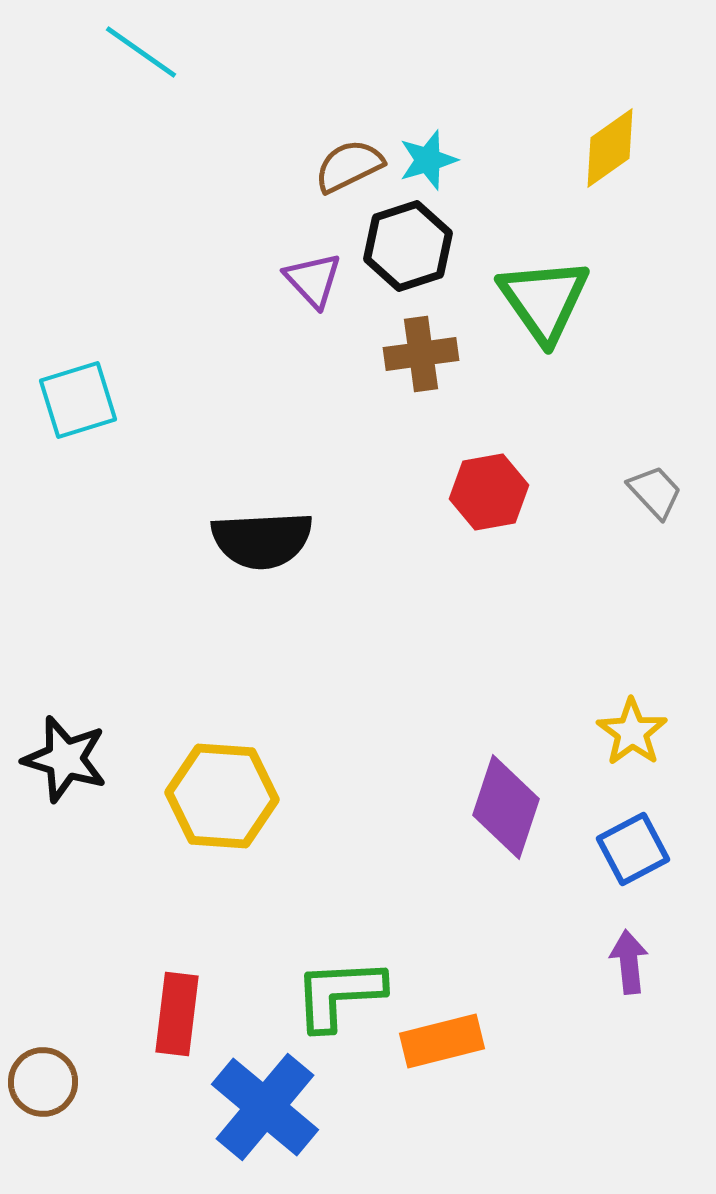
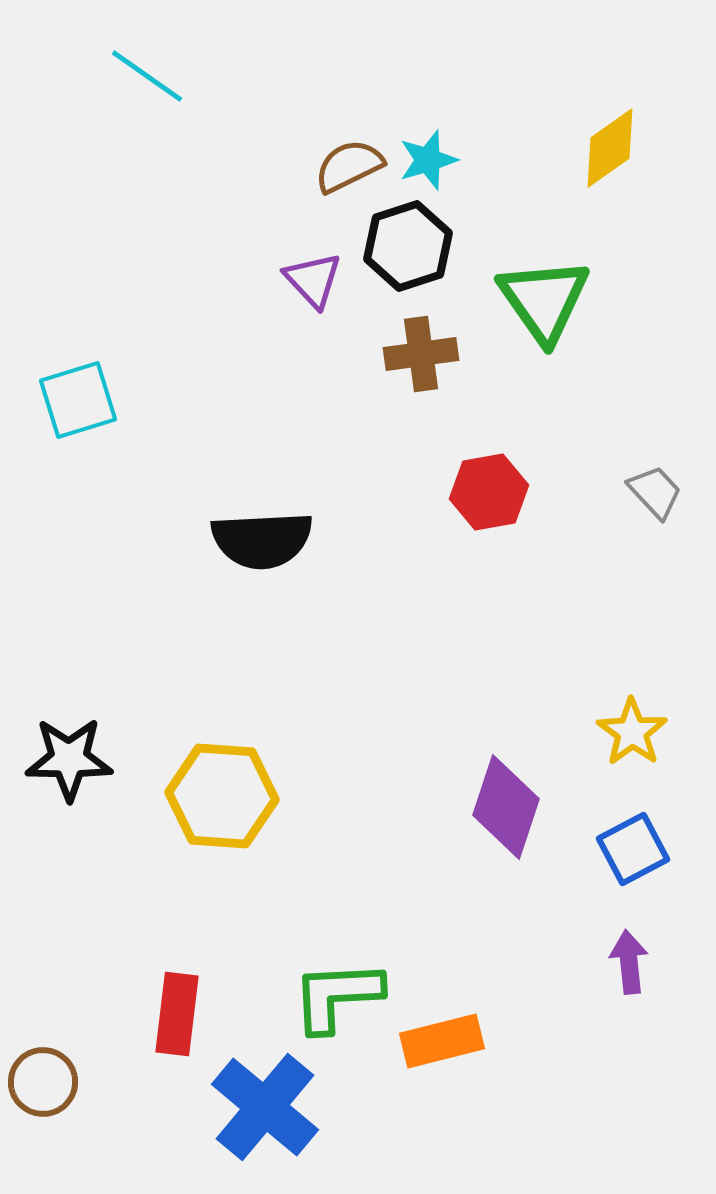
cyan line: moved 6 px right, 24 px down
black star: moved 4 px right; rotated 16 degrees counterclockwise
green L-shape: moved 2 px left, 2 px down
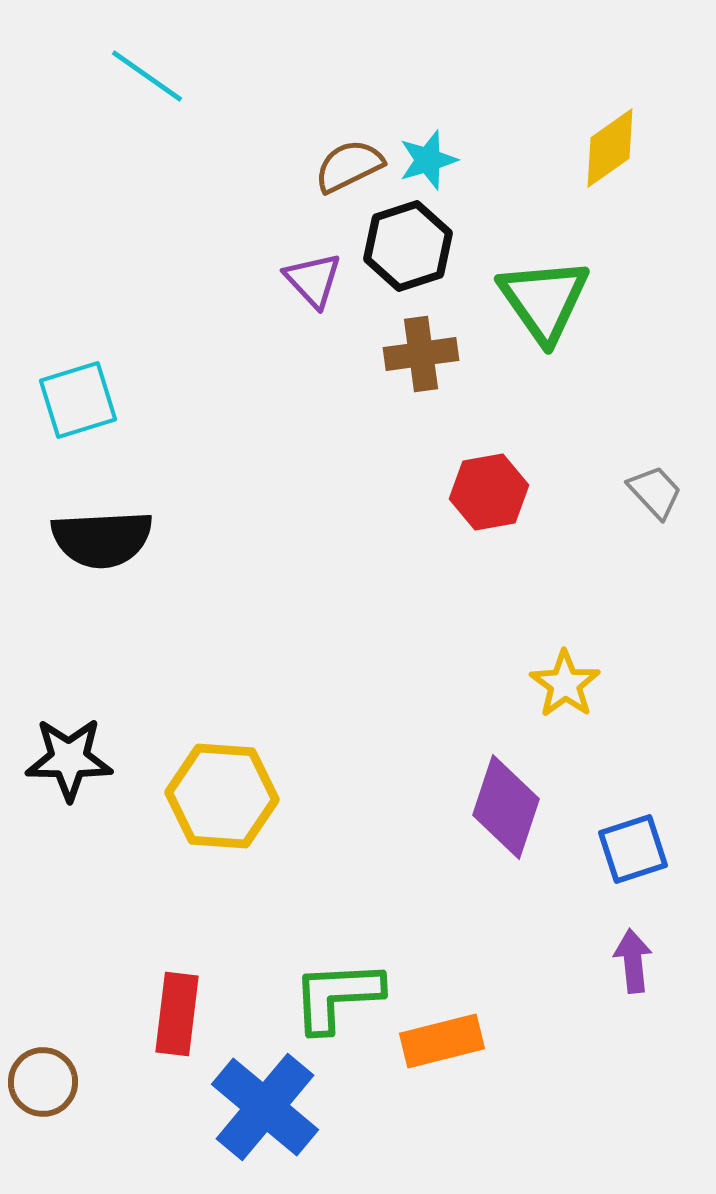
black semicircle: moved 160 px left, 1 px up
yellow star: moved 67 px left, 48 px up
blue square: rotated 10 degrees clockwise
purple arrow: moved 4 px right, 1 px up
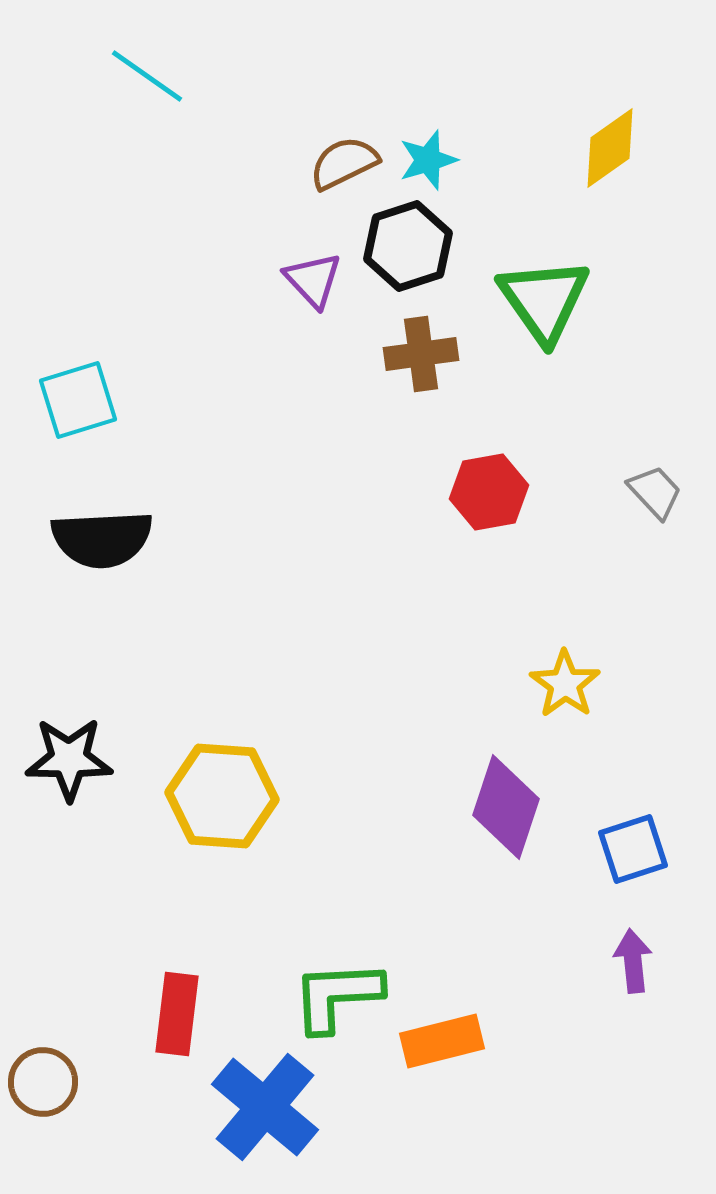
brown semicircle: moved 5 px left, 3 px up
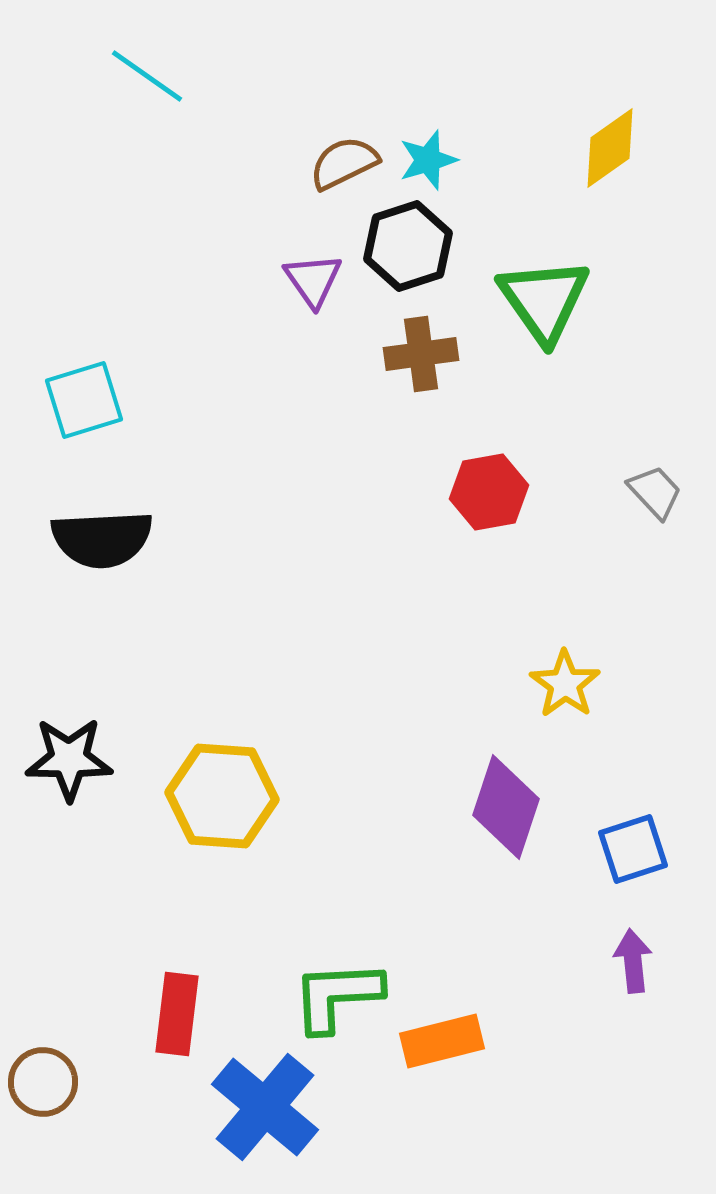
purple triangle: rotated 8 degrees clockwise
cyan square: moved 6 px right
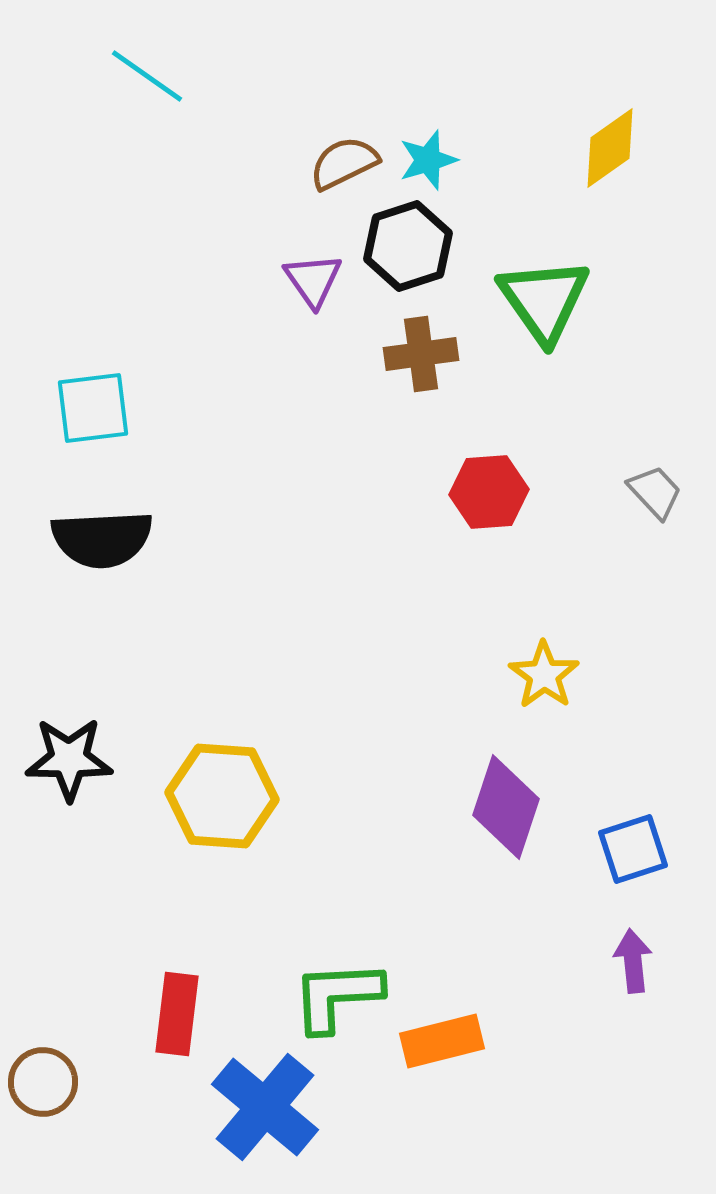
cyan square: moved 9 px right, 8 px down; rotated 10 degrees clockwise
red hexagon: rotated 6 degrees clockwise
yellow star: moved 21 px left, 9 px up
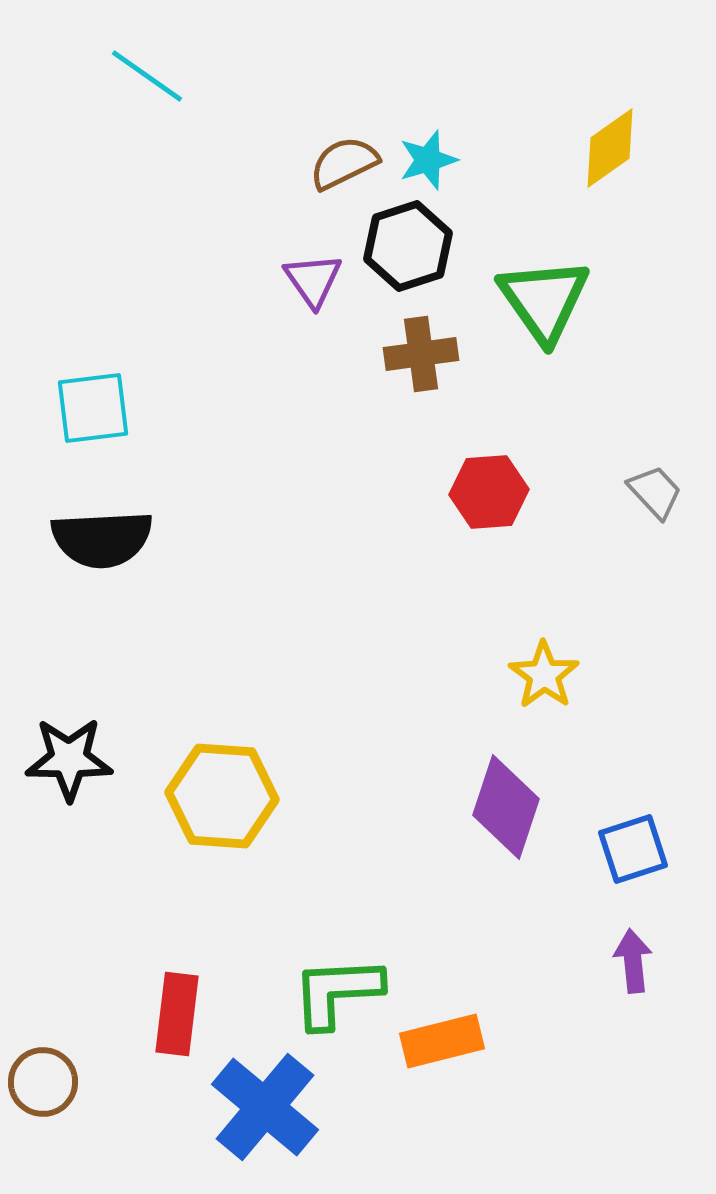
green L-shape: moved 4 px up
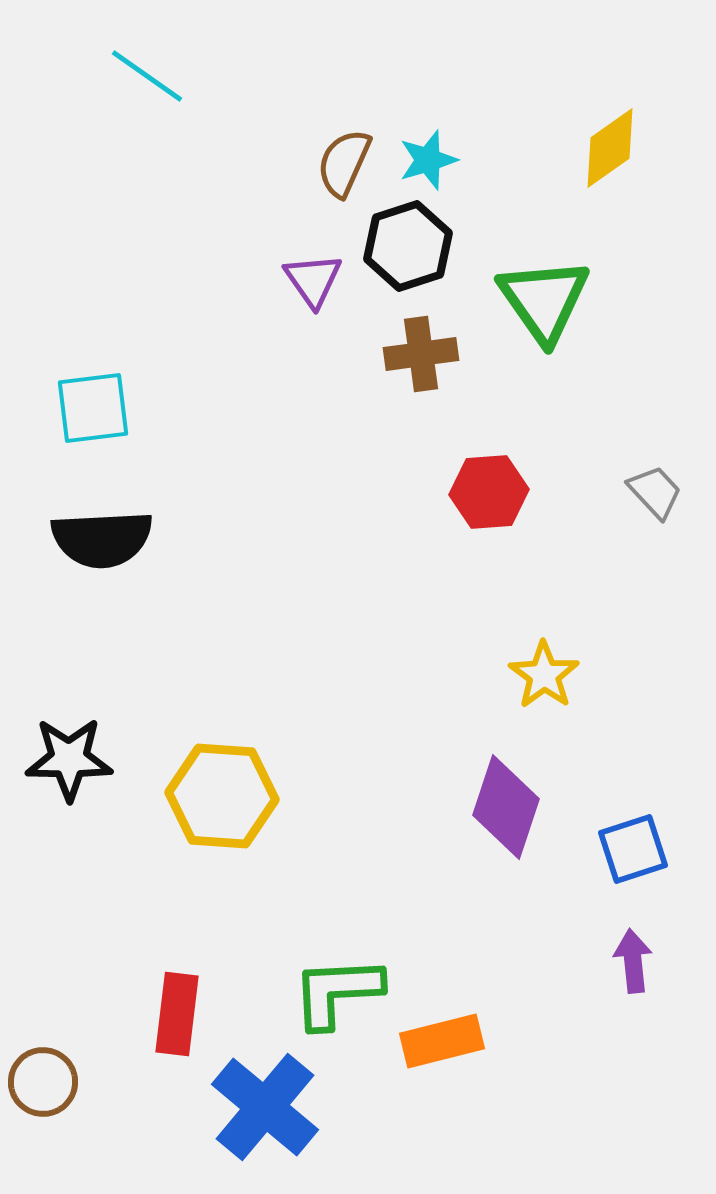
brown semicircle: rotated 40 degrees counterclockwise
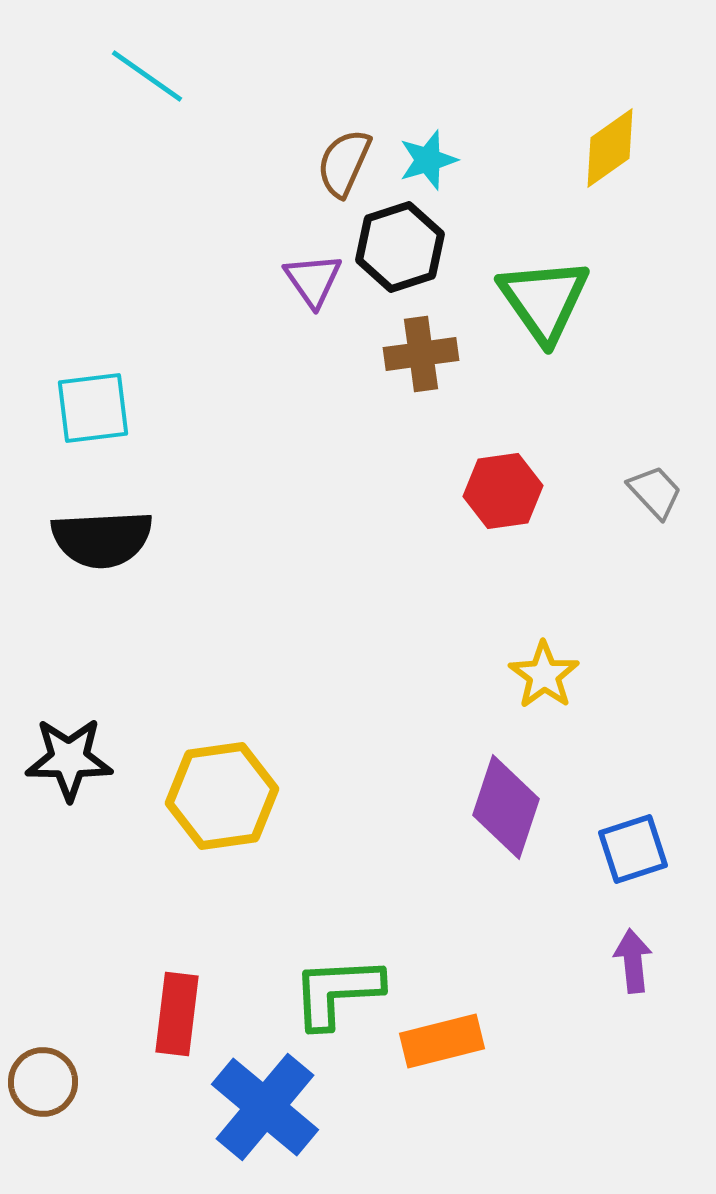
black hexagon: moved 8 px left, 1 px down
red hexagon: moved 14 px right, 1 px up; rotated 4 degrees counterclockwise
yellow hexagon: rotated 12 degrees counterclockwise
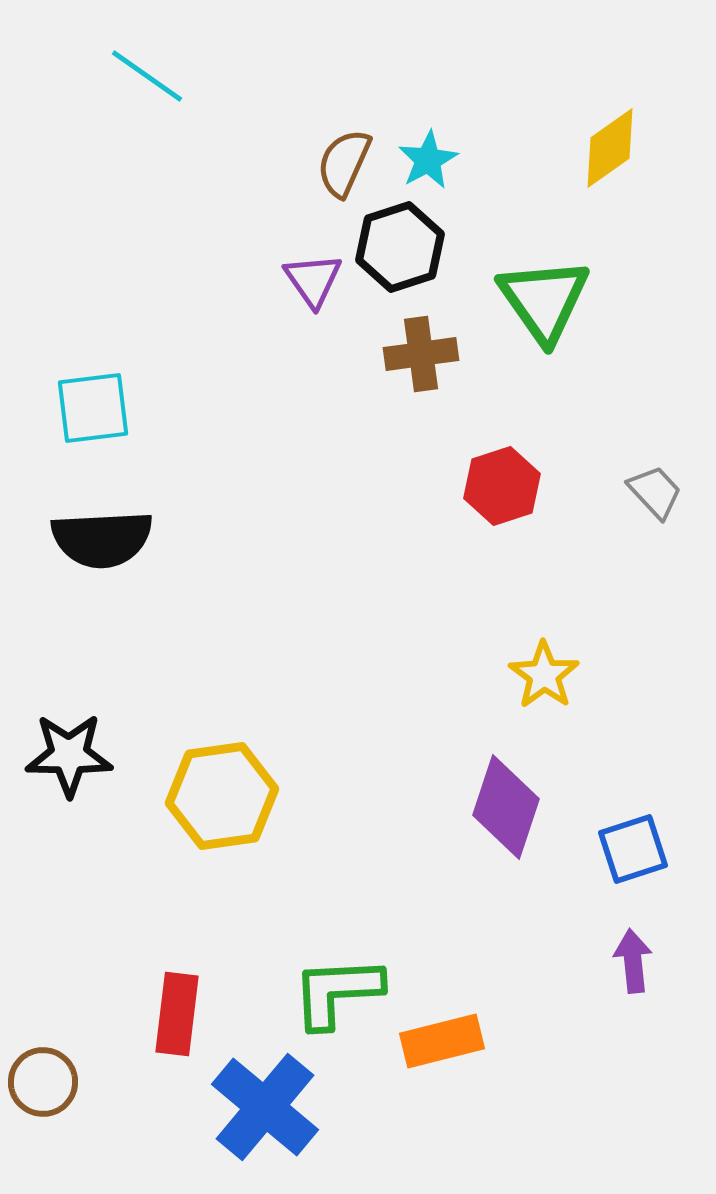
cyan star: rotated 12 degrees counterclockwise
red hexagon: moved 1 px left, 5 px up; rotated 10 degrees counterclockwise
black star: moved 4 px up
